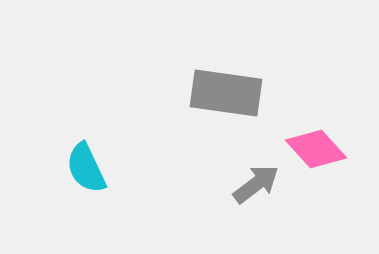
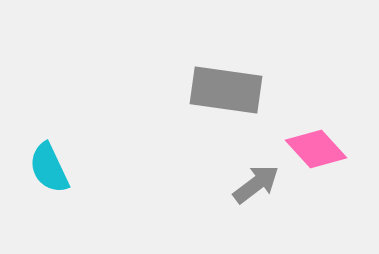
gray rectangle: moved 3 px up
cyan semicircle: moved 37 px left
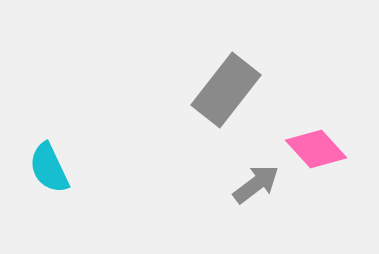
gray rectangle: rotated 60 degrees counterclockwise
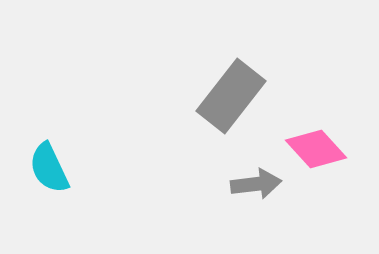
gray rectangle: moved 5 px right, 6 px down
gray arrow: rotated 30 degrees clockwise
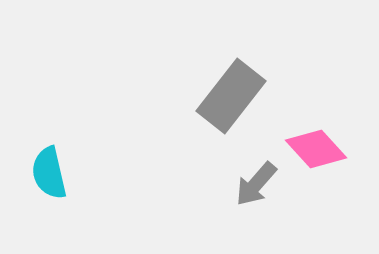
cyan semicircle: moved 5 px down; rotated 12 degrees clockwise
gray arrow: rotated 138 degrees clockwise
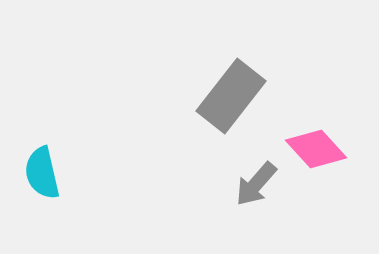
cyan semicircle: moved 7 px left
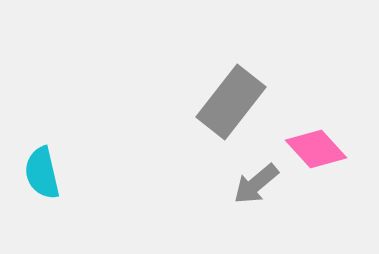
gray rectangle: moved 6 px down
gray arrow: rotated 9 degrees clockwise
